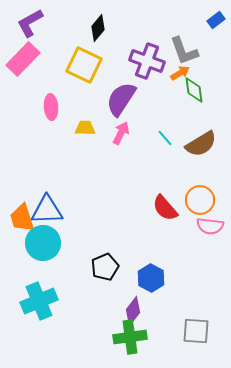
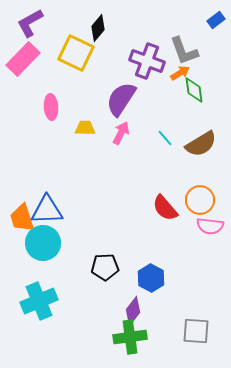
yellow square: moved 8 px left, 12 px up
black pentagon: rotated 20 degrees clockwise
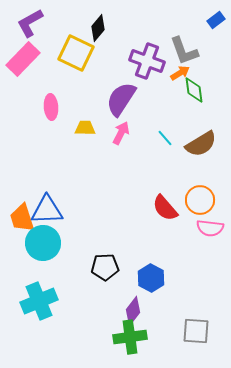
pink semicircle: moved 2 px down
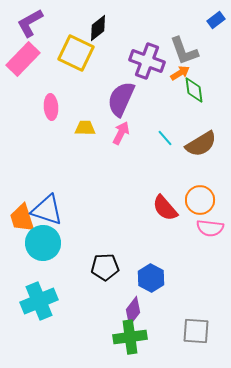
black diamond: rotated 12 degrees clockwise
purple semicircle: rotated 9 degrees counterclockwise
blue triangle: rotated 20 degrees clockwise
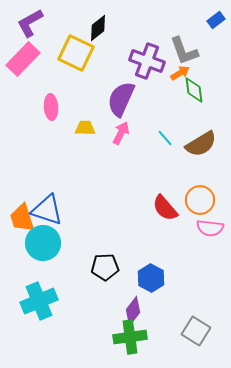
gray square: rotated 28 degrees clockwise
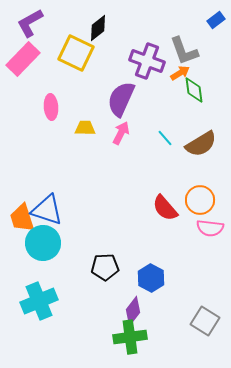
gray square: moved 9 px right, 10 px up
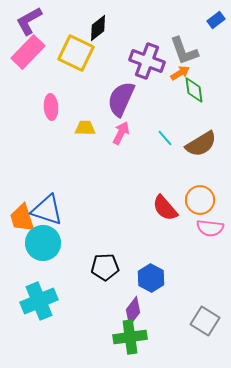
purple L-shape: moved 1 px left, 2 px up
pink rectangle: moved 5 px right, 7 px up
